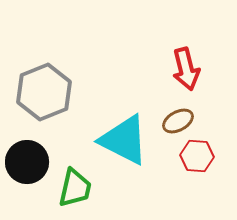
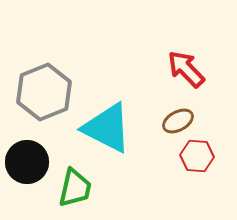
red arrow: rotated 150 degrees clockwise
cyan triangle: moved 17 px left, 12 px up
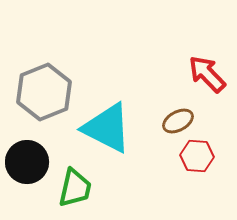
red arrow: moved 21 px right, 5 px down
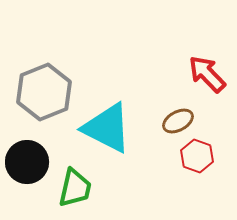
red hexagon: rotated 16 degrees clockwise
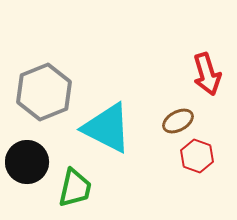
red arrow: rotated 153 degrees counterclockwise
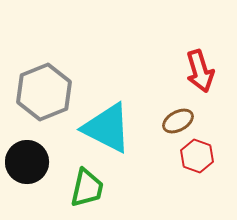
red arrow: moved 7 px left, 3 px up
green trapezoid: moved 12 px right
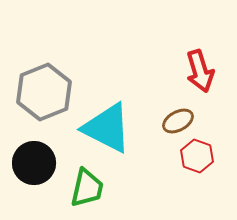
black circle: moved 7 px right, 1 px down
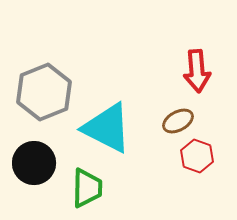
red arrow: moved 3 px left; rotated 12 degrees clockwise
green trapezoid: rotated 12 degrees counterclockwise
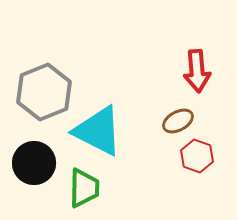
cyan triangle: moved 9 px left, 3 px down
green trapezoid: moved 3 px left
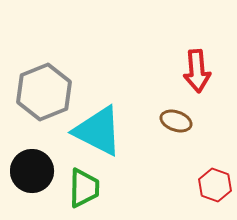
brown ellipse: moved 2 px left; rotated 48 degrees clockwise
red hexagon: moved 18 px right, 29 px down
black circle: moved 2 px left, 8 px down
